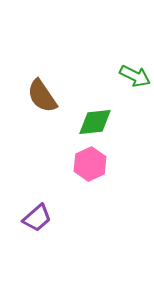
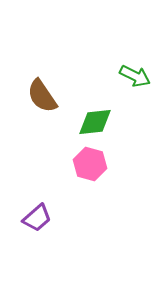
pink hexagon: rotated 20 degrees counterclockwise
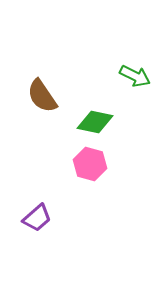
green diamond: rotated 18 degrees clockwise
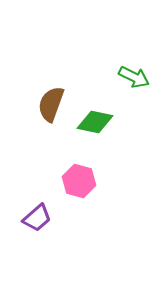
green arrow: moved 1 px left, 1 px down
brown semicircle: moved 9 px right, 8 px down; rotated 54 degrees clockwise
pink hexagon: moved 11 px left, 17 px down
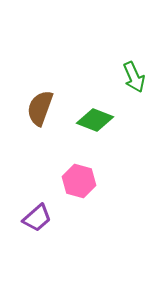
green arrow: rotated 40 degrees clockwise
brown semicircle: moved 11 px left, 4 px down
green diamond: moved 2 px up; rotated 9 degrees clockwise
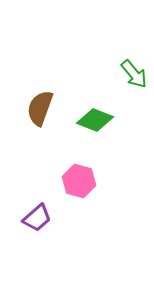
green arrow: moved 3 px up; rotated 16 degrees counterclockwise
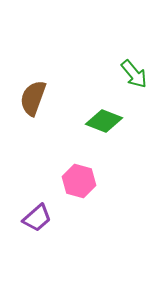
brown semicircle: moved 7 px left, 10 px up
green diamond: moved 9 px right, 1 px down
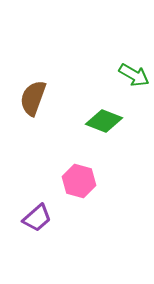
green arrow: moved 1 px down; rotated 20 degrees counterclockwise
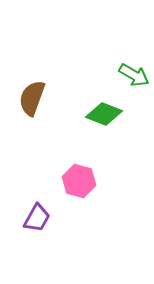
brown semicircle: moved 1 px left
green diamond: moved 7 px up
purple trapezoid: rotated 20 degrees counterclockwise
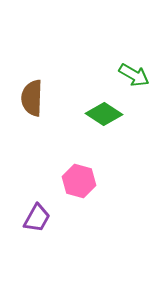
brown semicircle: rotated 18 degrees counterclockwise
green diamond: rotated 12 degrees clockwise
